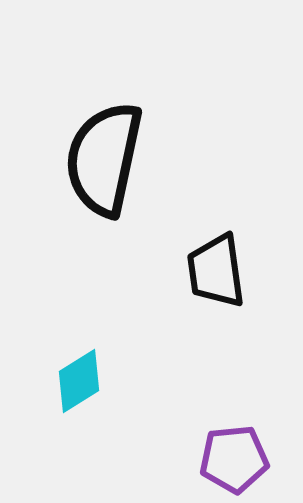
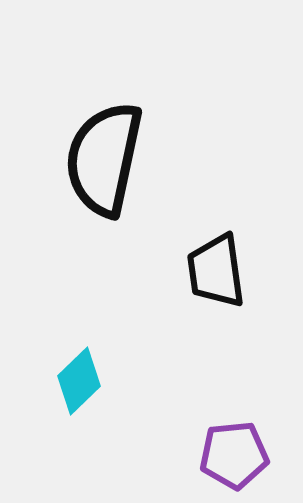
cyan diamond: rotated 12 degrees counterclockwise
purple pentagon: moved 4 px up
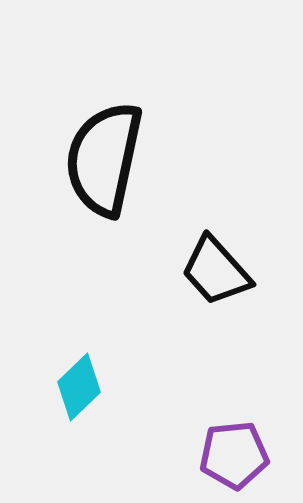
black trapezoid: rotated 34 degrees counterclockwise
cyan diamond: moved 6 px down
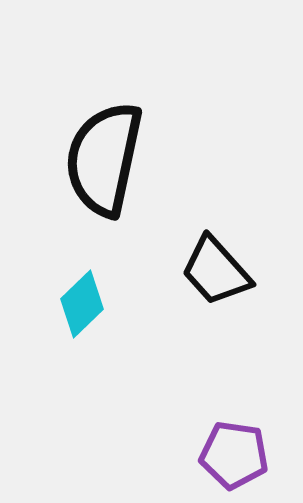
cyan diamond: moved 3 px right, 83 px up
purple pentagon: rotated 14 degrees clockwise
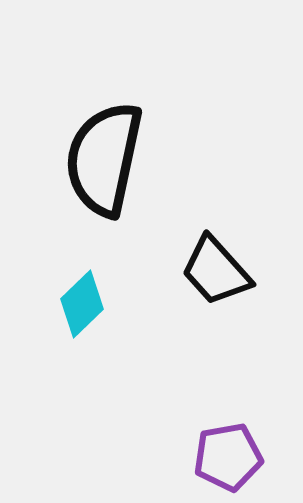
purple pentagon: moved 6 px left, 2 px down; rotated 18 degrees counterclockwise
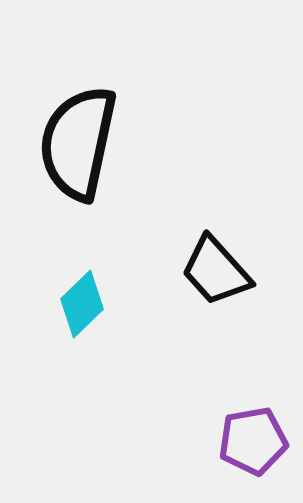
black semicircle: moved 26 px left, 16 px up
purple pentagon: moved 25 px right, 16 px up
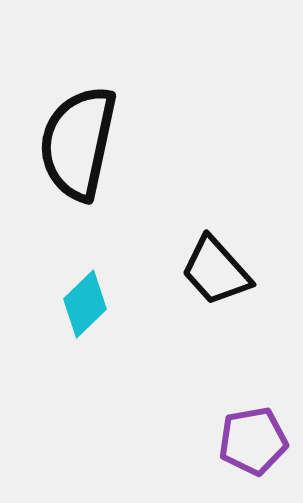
cyan diamond: moved 3 px right
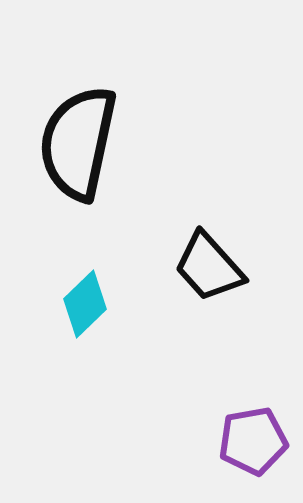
black trapezoid: moved 7 px left, 4 px up
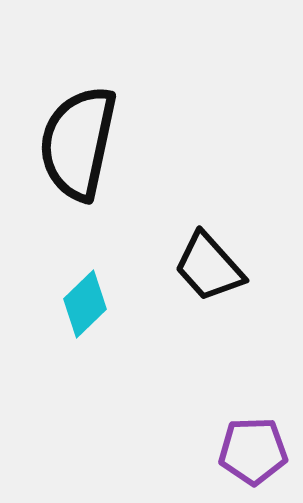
purple pentagon: moved 10 px down; rotated 8 degrees clockwise
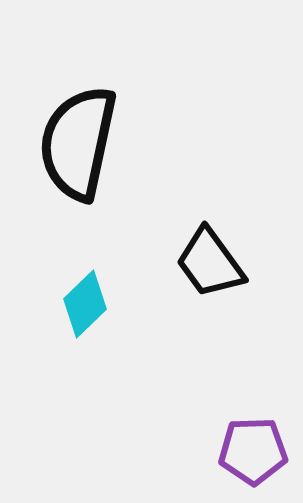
black trapezoid: moved 1 px right, 4 px up; rotated 6 degrees clockwise
